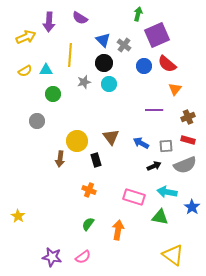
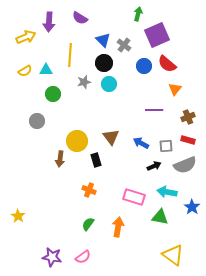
orange arrow: moved 3 px up
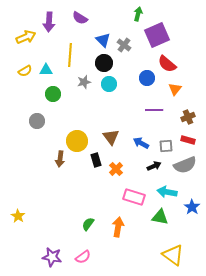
blue circle: moved 3 px right, 12 px down
orange cross: moved 27 px right, 21 px up; rotated 24 degrees clockwise
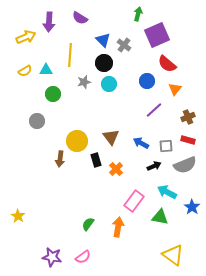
blue circle: moved 3 px down
purple line: rotated 42 degrees counterclockwise
cyan arrow: rotated 18 degrees clockwise
pink rectangle: moved 4 px down; rotated 70 degrees counterclockwise
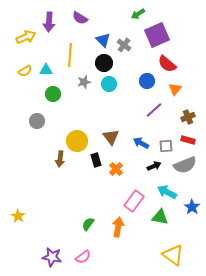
green arrow: rotated 136 degrees counterclockwise
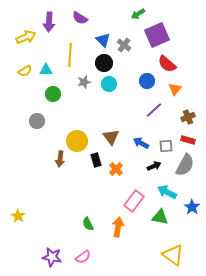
gray semicircle: rotated 40 degrees counterclockwise
green semicircle: rotated 64 degrees counterclockwise
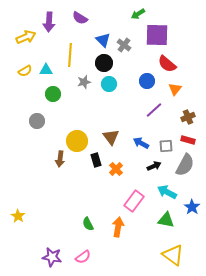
purple square: rotated 25 degrees clockwise
green triangle: moved 6 px right, 3 px down
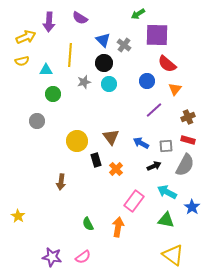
yellow semicircle: moved 3 px left, 10 px up; rotated 16 degrees clockwise
brown arrow: moved 1 px right, 23 px down
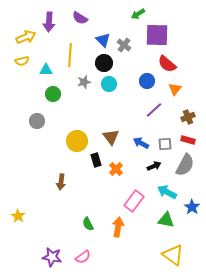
gray square: moved 1 px left, 2 px up
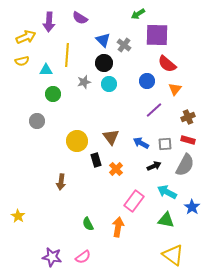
yellow line: moved 3 px left
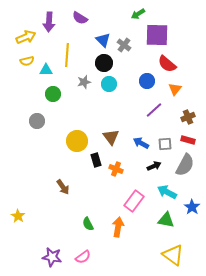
yellow semicircle: moved 5 px right
orange cross: rotated 24 degrees counterclockwise
brown arrow: moved 2 px right, 5 px down; rotated 42 degrees counterclockwise
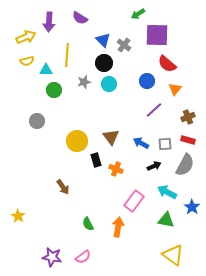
green circle: moved 1 px right, 4 px up
